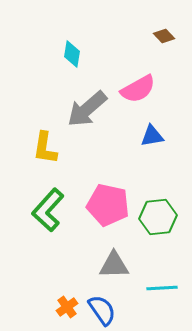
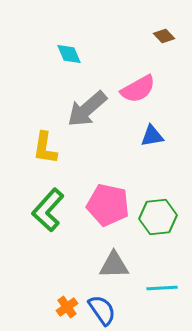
cyan diamond: moved 3 px left; rotated 32 degrees counterclockwise
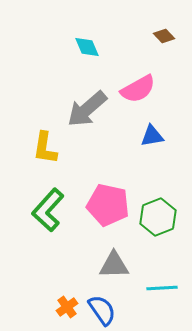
cyan diamond: moved 18 px right, 7 px up
green hexagon: rotated 15 degrees counterclockwise
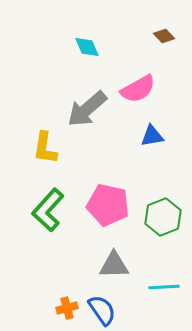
green hexagon: moved 5 px right
cyan line: moved 2 px right, 1 px up
orange cross: moved 1 px down; rotated 20 degrees clockwise
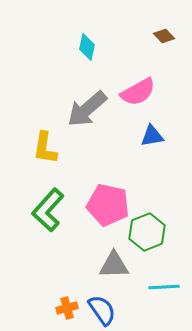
cyan diamond: rotated 36 degrees clockwise
pink semicircle: moved 3 px down
green hexagon: moved 16 px left, 15 px down
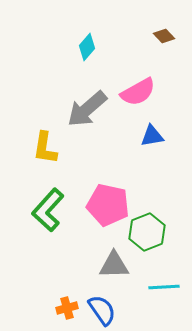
cyan diamond: rotated 28 degrees clockwise
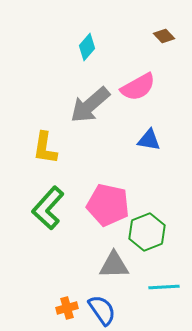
pink semicircle: moved 5 px up
gray arrow: moved 3 px right, 4 px up
blue triangle: moved 3 px left, 4 px down; rotated 20 degrees clockwise
green L-shape: moved 2 px up
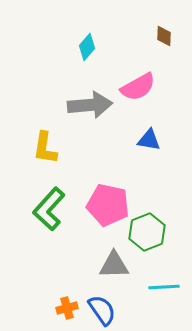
brown diamond: rotated 45 degrees clockwise
gray arrow: rotated 144 degrees counterclockwise
green L-shape: moved 1 px right, 1 px down
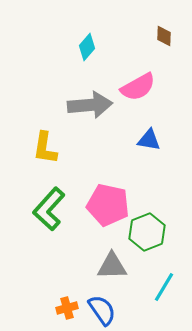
gray triangle: moved 2 px left, 1 px down
cyan line: rotated 56 degrees counterclockwise
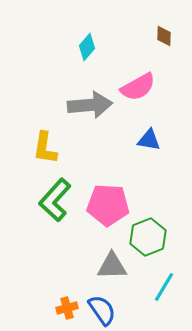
pink pentagon: rotated 9 degrees counterclockwise
green L-shape: moved 6 px right, 9 px up
green hexagon: moved 1 px right, 5 px down
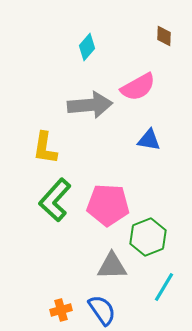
orange cross: moved 6 px left, 2 px down
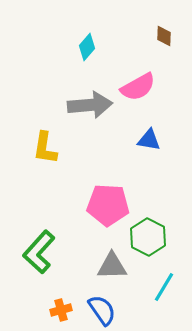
green L-shape: moved 16 px left, 52 px down
green hexagon: rotated 12 degrees counterclockwise
